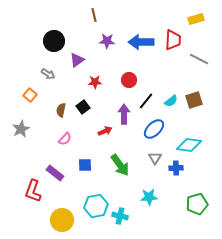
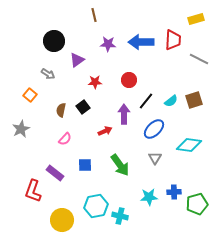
purple star: moved 1 px right, 3 px down
blue cross: moved 2 px left, 24 px down
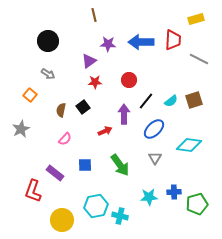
black circle: moved 6 px left
purple triangle: moved 12 px right, 1 px down
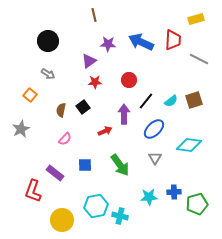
blue arrow: rotated 25 degrees clockwise
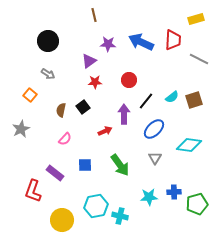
cyan semicircle: moved 1 px right, 4 px up
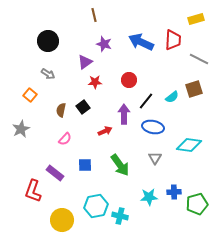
purple star: moved 4 px left; rotated 14 degrees clockwise
purple triangle: moved 4 px left, 1 px down
brown square: moved 11 px up
blue ellipse: moved 1 px left, 2 px up; rotated 55 degrees clockwise
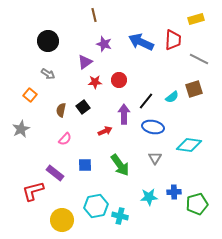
red circle: moved 10 px left
red L-shape: rotated 55 degrees clockwise
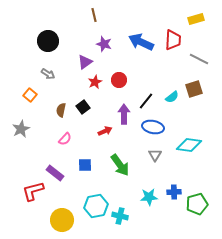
red star: rotated 24 degrees counterclockwise
gray triangle: moved 3 px up
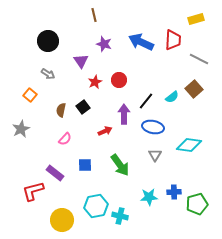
purple triangle: moved 4 px left, 1 px up; rotated 28 degrees counterclockwise
brown square: rotated 24 degrees counterclockwise
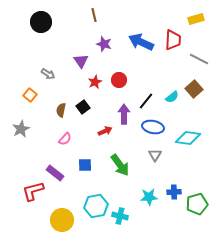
black circle: moved 7 px left, 19 px up
cyan diamond: moved 1 px left, 7 px up
